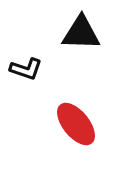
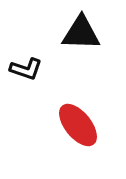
red ellipse: moved 2 px right, 1 px down
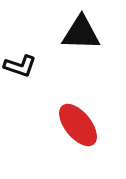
black L-shape: moved 6 px left, 3 px up
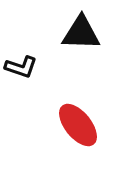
black L-shape: moved 1 px right, 1 px down
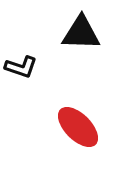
red ellipse: moved 2 px down; rotated 6 degrees counterclockwise
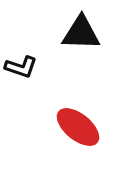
red ellipse: rotated 6 degrees counterclockwise
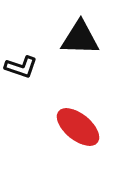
black triangle: moved 1 px left, 5 px down
